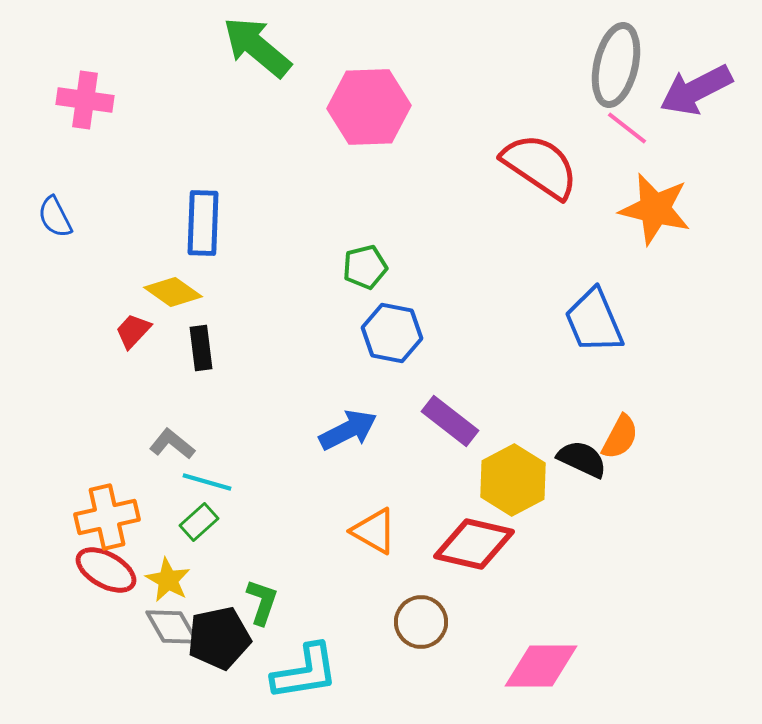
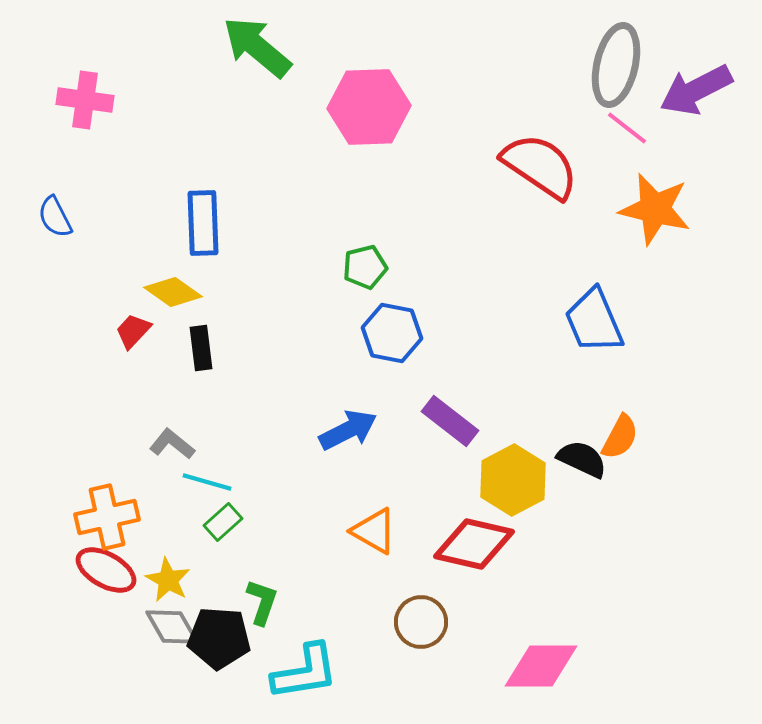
blue rectangle: rotated 4 degrees counterclockwise
green rectangle: moved 24 px right
black pentagon: rotated 16 degrees clockwise
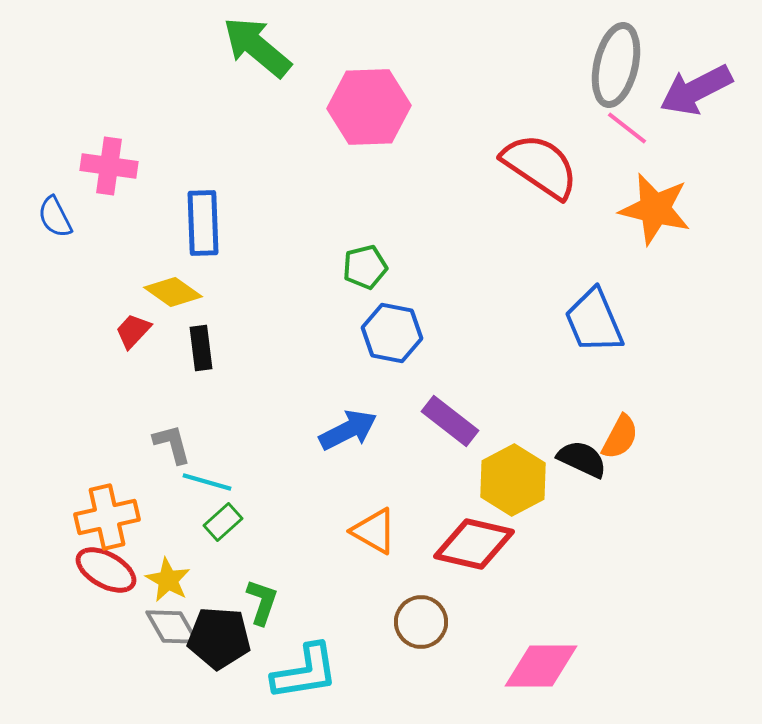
pink cross: moved 24 px right, 66 px down
gray L-shape: rotated 36 degrees clockwise
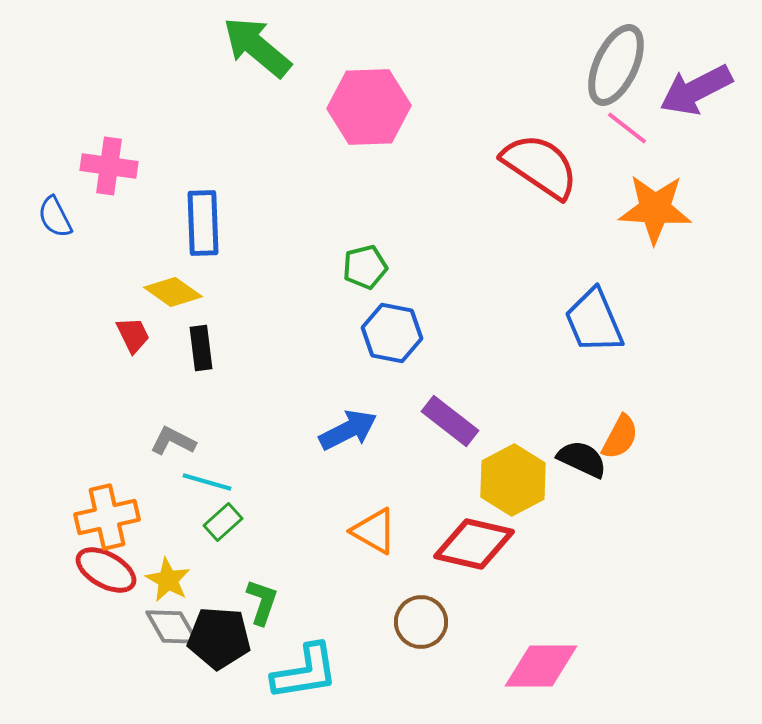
gray ellipse: rotated 12 degrees clockwise
orange star: rotated 10 degrees counterclockwise
red trapezoid: moved 4 px down; rotated 111 degrees clockwise
gray L-shape: moved 1 px right, 3 px up; rotated 48 degrees counterclockwise
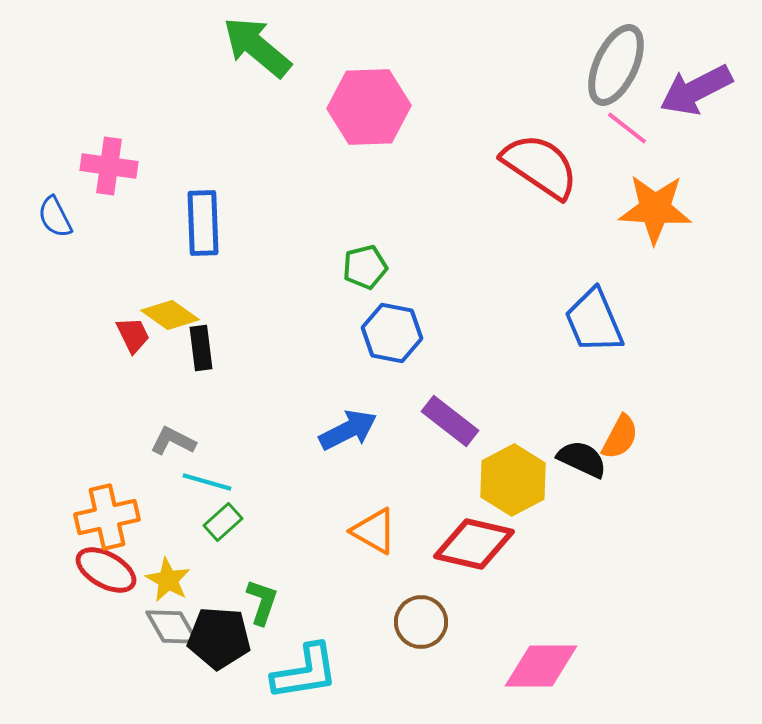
yellow diamond: moved 3 px left, 23 px down
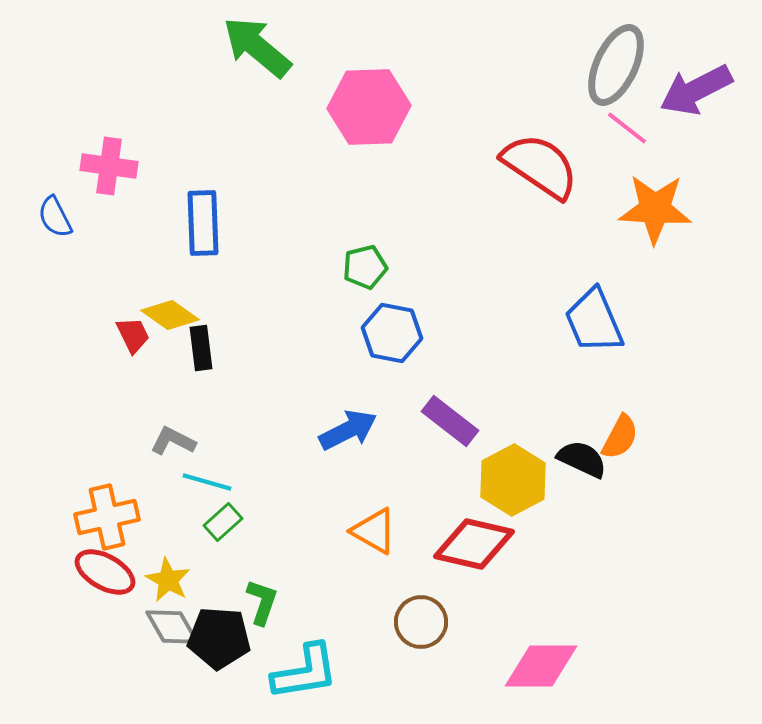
red ellipse: moved 1 px left, 2 px down
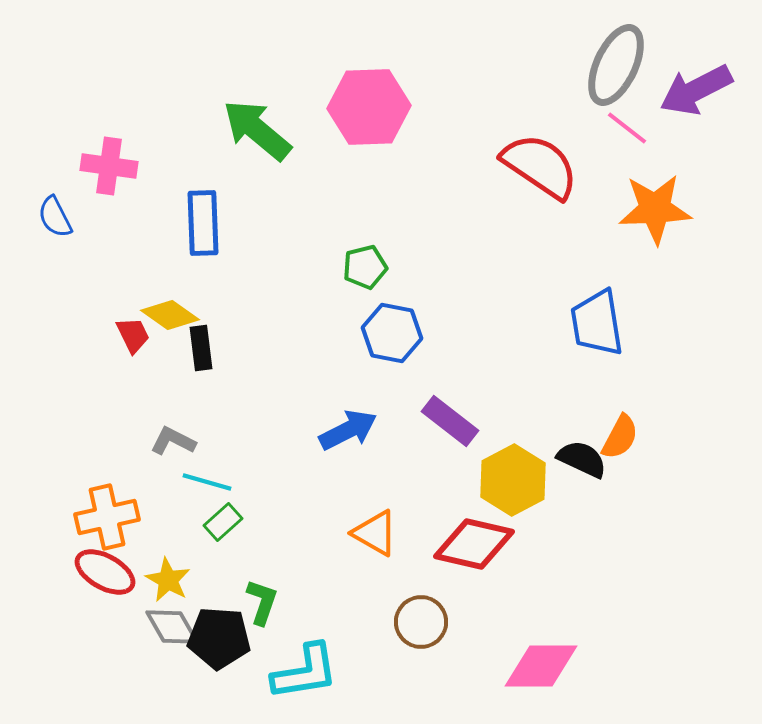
green arrow: moved 83 px down
orange star: rotated 6 degrees counterclockwise
blue trapezoid: moved 3 px right, 2 px down; rotated 14 degrees clockwise
orange triangle: moved 1 px right, 2 px down
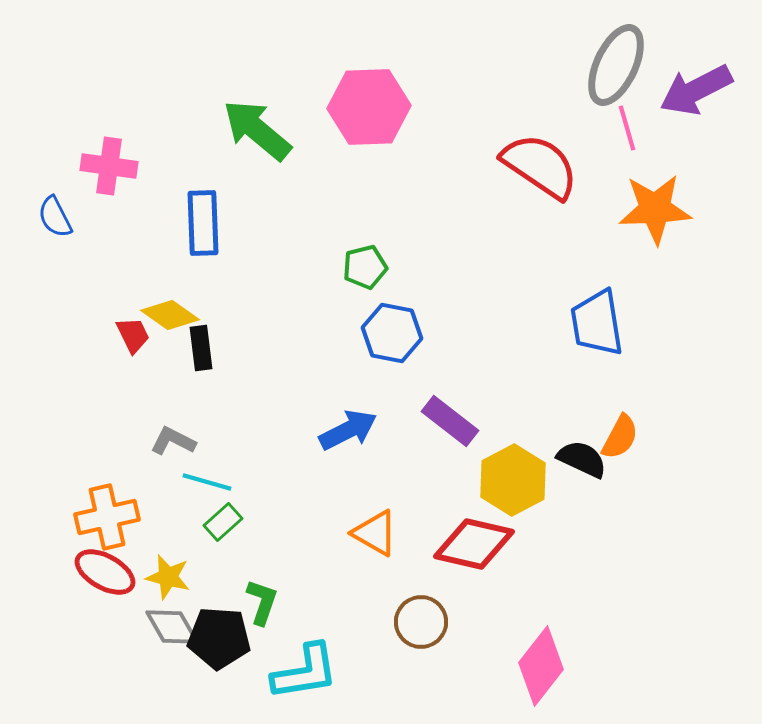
pink line: rotated 36 degrees clockwise
yellow star: moved 3 px up; rotated 15 degrees counterclockwise
pink diamond: rotated 52 degrees counterclockwise
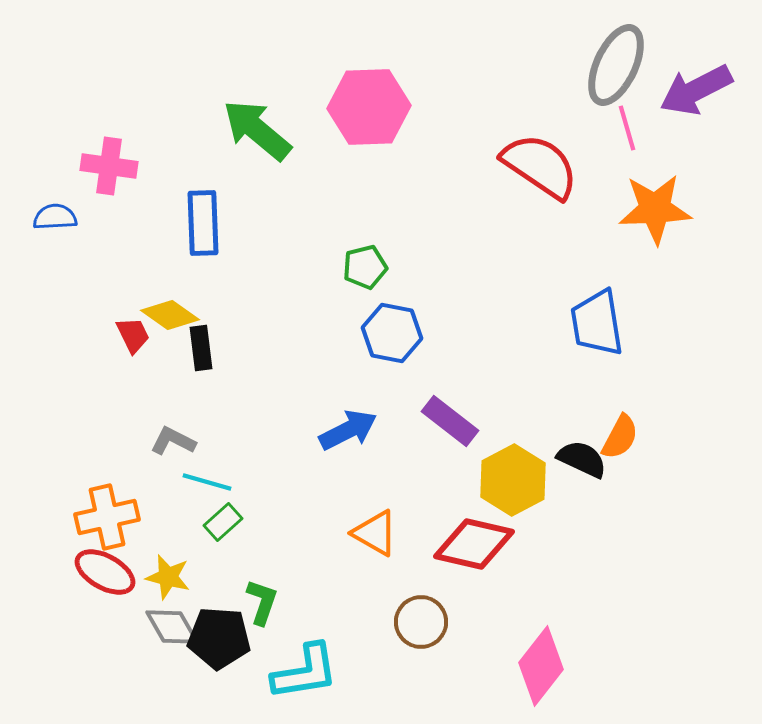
blue semicircle: rotated 114 degrees clockwise
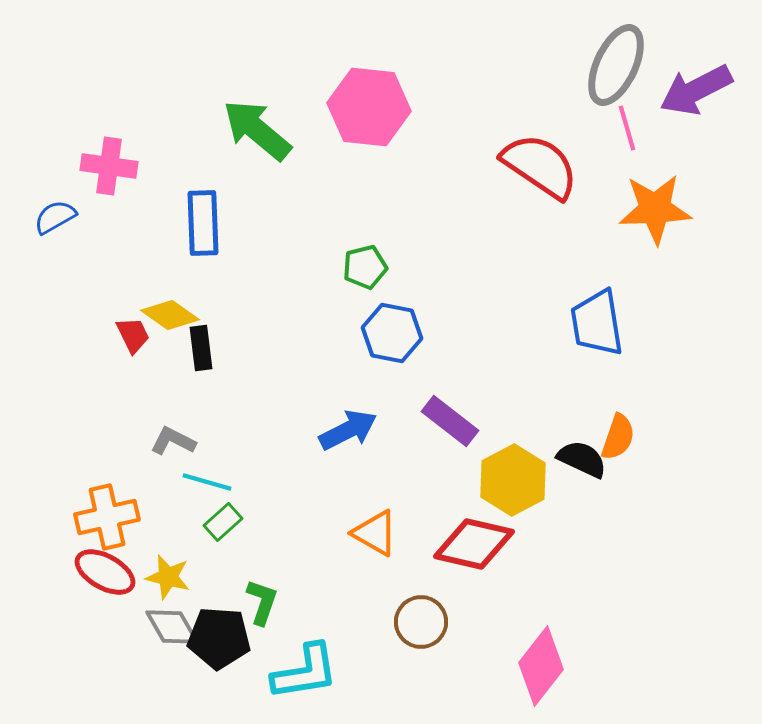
pink hexagon: rotated 8 degrees clockwise
blue semicircle: rotated 27 degrees counterclockwise
orange semicircle: moved 2 px left; rotated 9 degrees counterclockwise
